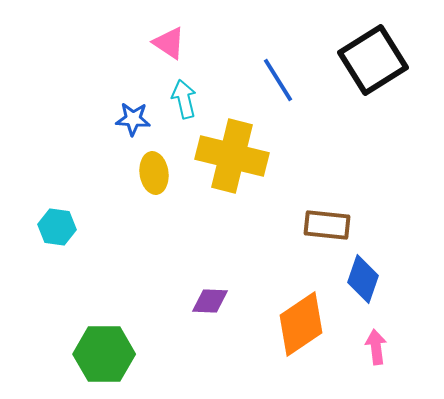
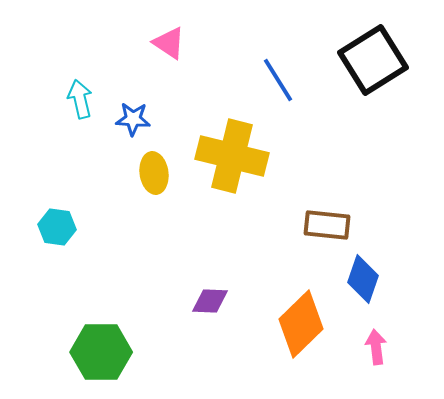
cyan arrow: moved 104 px left
orange diamond: rotated 10 degrees counterclockwise
green hexagon: moved 3 px left, 2 px up
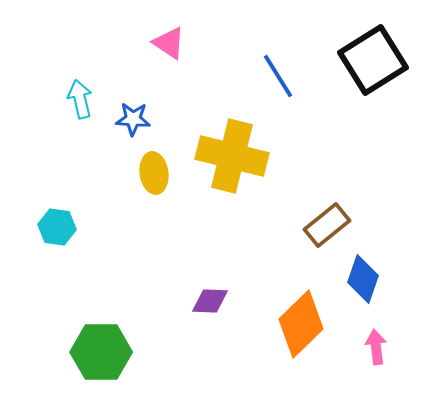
blue line: moved 4 px up
brown rectangle: rotated 45 degrees counterclockwise
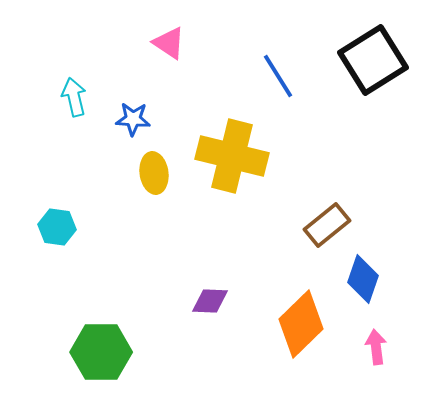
cyan arrow: moved 6 px left, 2 px up
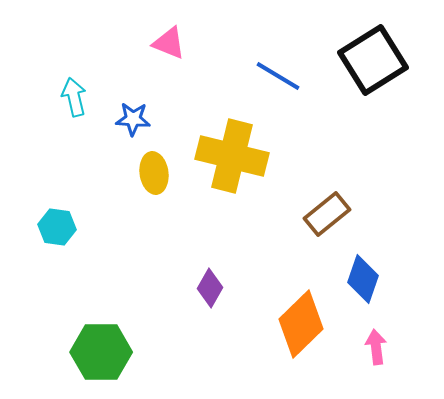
pink triangle: rotated 12 degrees counterclockwise
blue line: rotated 27 degrees counterclockwise
brown rectangle: moved 11 px up
purple diamond: moved 13 px up; rotated 63 degrees counterclockwise
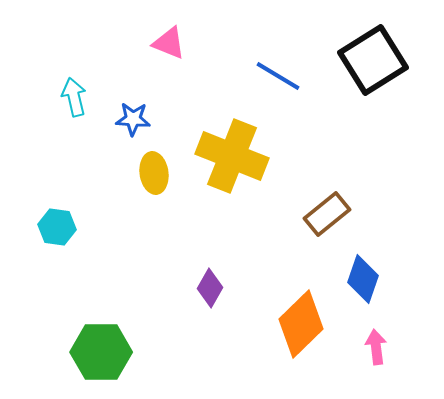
yellow cross: rotated 8 degrees clockwise
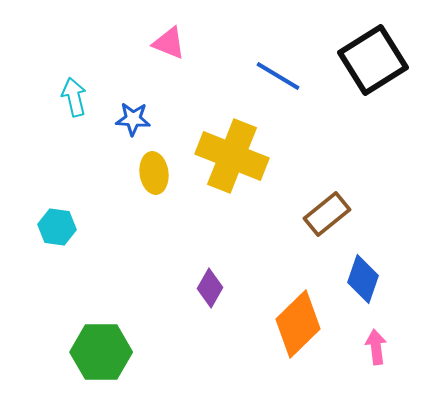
orange diamond: moved 3 px left
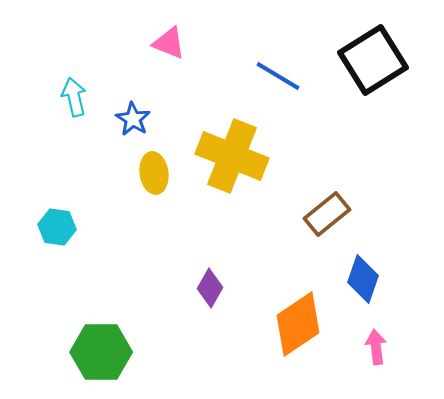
blue star: rotated 28 degrees clockwise
orange diamond: rotated 10 degrees clockwise
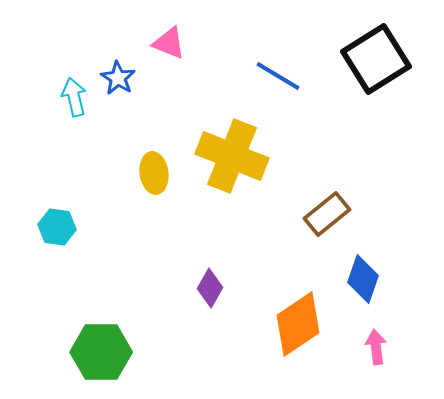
black square: moved 3 px right, 1 px up
blue star: moved 15 px left, 41 px up
